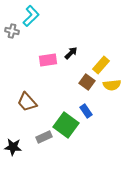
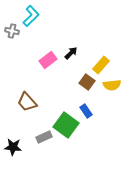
pink rectangle: rotated 30 degrees counterclockwise
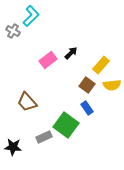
gray cross: moved 1 px right; rotated 16 degrees clockwise
brown square: moved 3 px down
blue rectangle: moved 1 px right, 3 px up
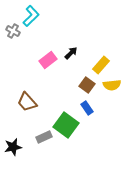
black star: rotated 18 degrees counterclockwise
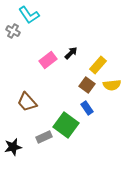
cyan L-shape: moved 2 px left, 1 px up; rotated 100 degrees clockwise
yellow rectangle: moved 3 px left
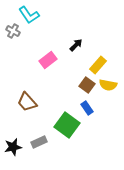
black arrow: moved 5 px right, 8 px up
yellow semicircle: moved 4 px left; rotated 18 degrees clockwise
green square: moved 1 px right
gray rectangle: moved 5 px left, 5 px down
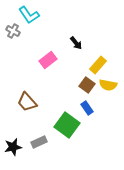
black arrow: moved 2 px up; rotated 96 degrees clockwise
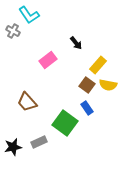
green square: moved 2 px left, 2 px up
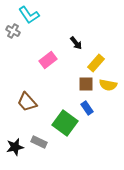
yellow rectangle: moved 2 px left, 2 px up
brown square: moved 1 px left, 1 px up; rotated 35 degrees counterclockwise
gray rectangle: rotated 49 degrees clockwise
black star: moved 2 px right
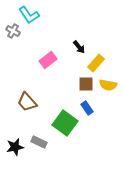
black arrow: moved 3 px right, 4 px down
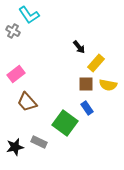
pink rectangle: moved 32 px left, 14 px down
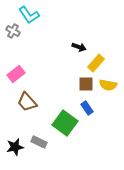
black arrow: rotated 32 degrees counterclockwise
